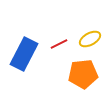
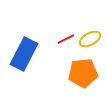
red line: moved 7 px right, 5 px up
orange pentagon: moved 1 px up
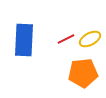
blue rectangle: moved 14 px up; rotated 24 degrees counterclockwise
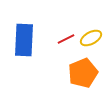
yellow ellipse: moved 1 px right, 1 px up
orange pentagon: rotated 16 degrees counterclockwise
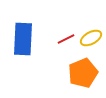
blue rectangle: moved 1 px left, 1 px up
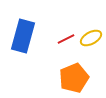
blue rectangle: moved 3 px up; rotated 12 degrees clockwise
orange pentagon: moved 9 px left, 5 px down
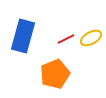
orange pentagon: moved 19 px left, 4 px up
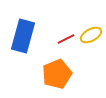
yellow ellipse: moved 3 px up
orange pentagon: moved 2 px right
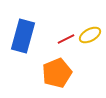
yellow ellipse: moved 1 px left
orange pentagon: moved 1 px up
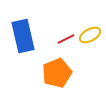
blue rectangle: rotated 28 degrees counterclockwise
